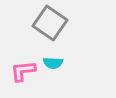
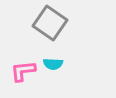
cyan semicircle: moved 1 px down
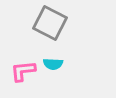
gray square: rotated 8 degrees counterclockwise
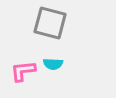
gray square: rotated 12 degrees counterclockwise
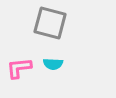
pink L-shape: moved 4 px left, 3 px up
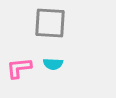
gray square: rotated 12 degrees counterclockwise
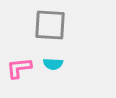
gray square: moved 2 px down
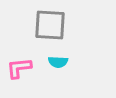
cyan semicircle: moved 5 px right, 2 px up
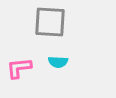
gray square: moved 3 px up
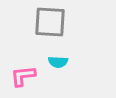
pink L-shape: moved 4 px right, 8 px down
